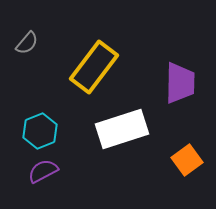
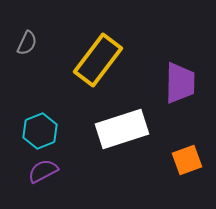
gray semicircle: rotated 15 degrees counterclockwise
yellow rectangle: moved 4 px right, 7 px up
orange square: rotated 16 degrees clockwise
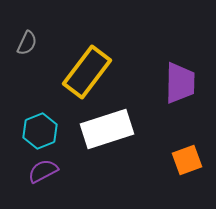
yellow rectangle: moved 11 px left, 12 px down
white rectangle: moved 15 px left
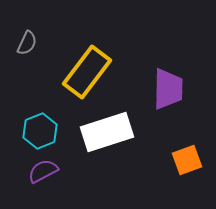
purple trapezoid: moved 12 px left, 6 px down
white rectangle: moved 3 px down
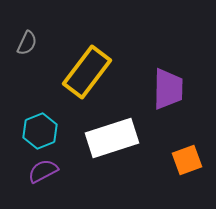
white rectangle: moved 5 px right, 6 px down
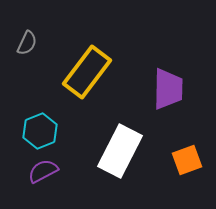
white rectangle: moved 8 px right, 13 px down; rotated 45 degrees counterclockwise
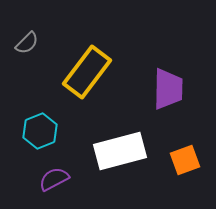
gray semicircle: rotated 20 degrees clockwise
white rectangle: rotated 48 degrees clockwise
orange square: moved 2 px left
purple semicircle: moved 11 px right, 8 px down
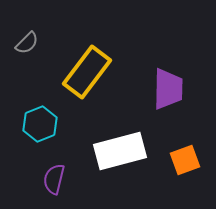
cyan hexagon: moved 7 px up
purple semicircle: rotated 48 degrees counterclockwise
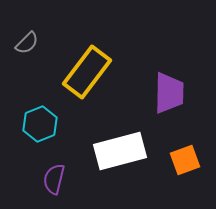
purple trapezoid: moved 1 px right, 4 px down
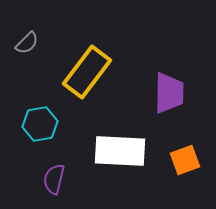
cyan hexagon: rotated 12 degrees clockwise
white rectangle: rotated 18 degrees clockwise
